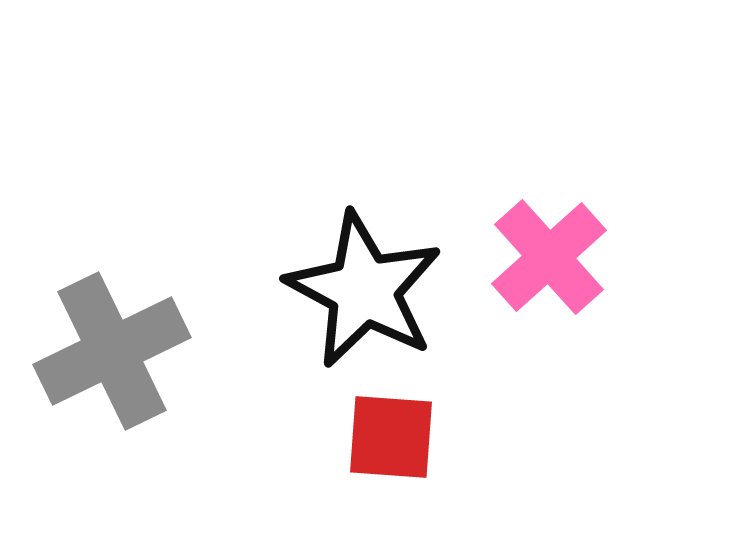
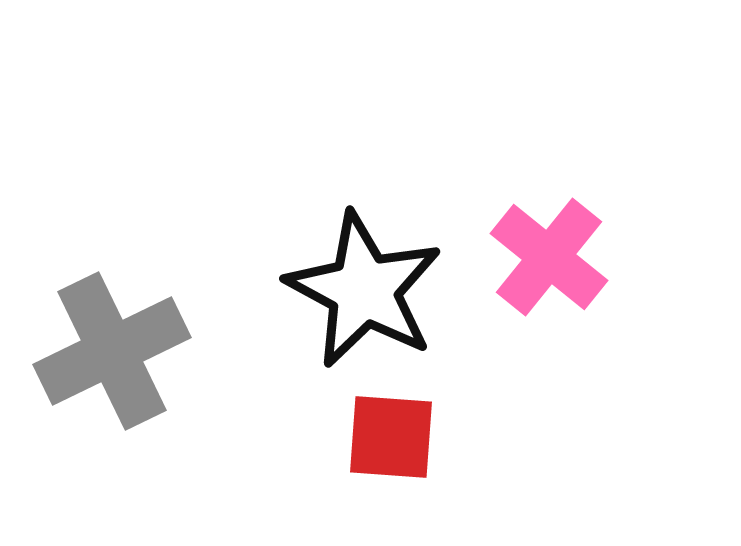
pink cross: rotated 9 degrees counterclockwise
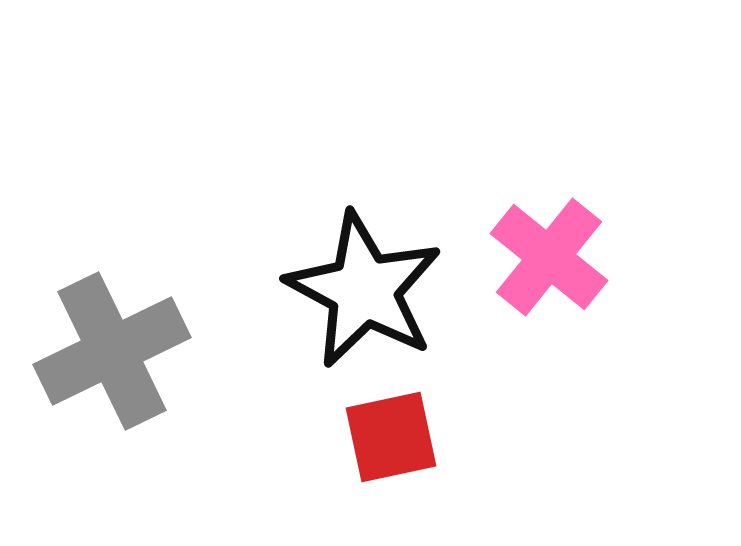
red square: rotated 16 degrees counterclockwise
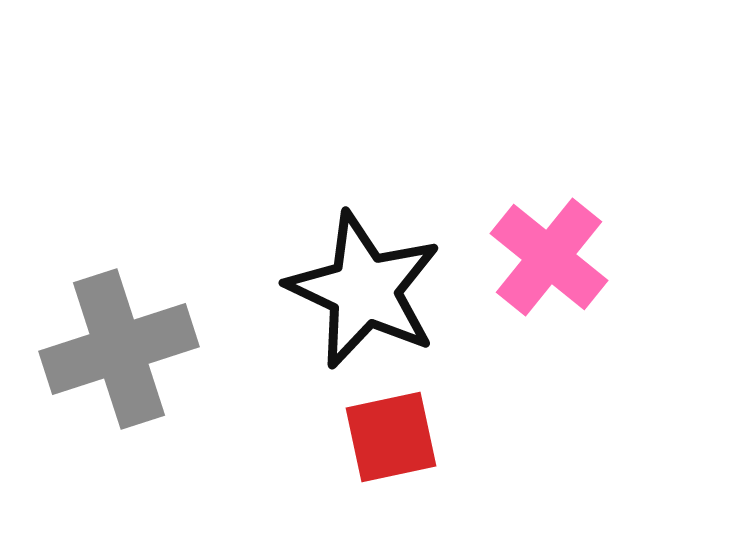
black star: rotated 3 degrees counterclockwise
gray cross: moved 7 px right, 2 px up; rotated 8 degrees clockwise
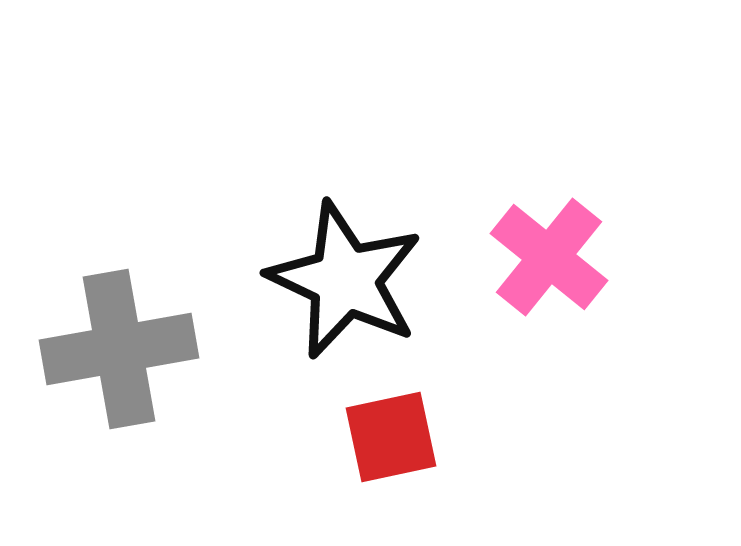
black star: moved 19 px left, 10 px up
gray cross: rotated 8 degrees clockwise
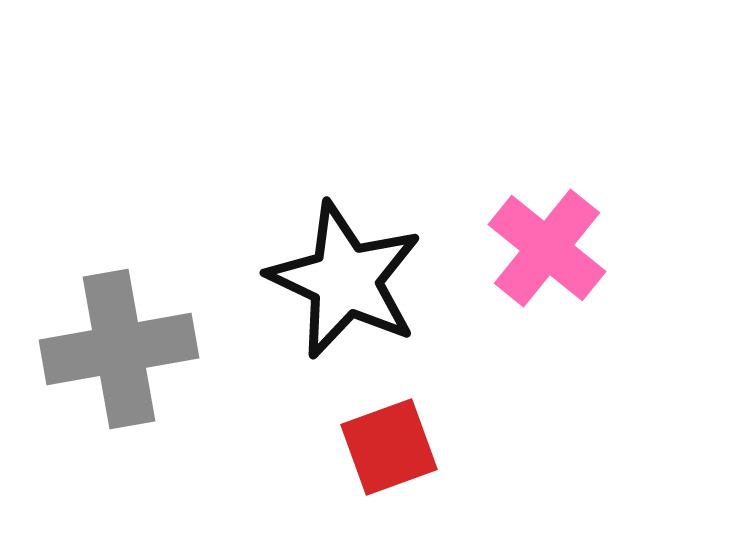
pink cross: moved 2 px left, 9 px up
red square: moved 2 px left, 10 px down; rotated 8 degrees counterclockwise
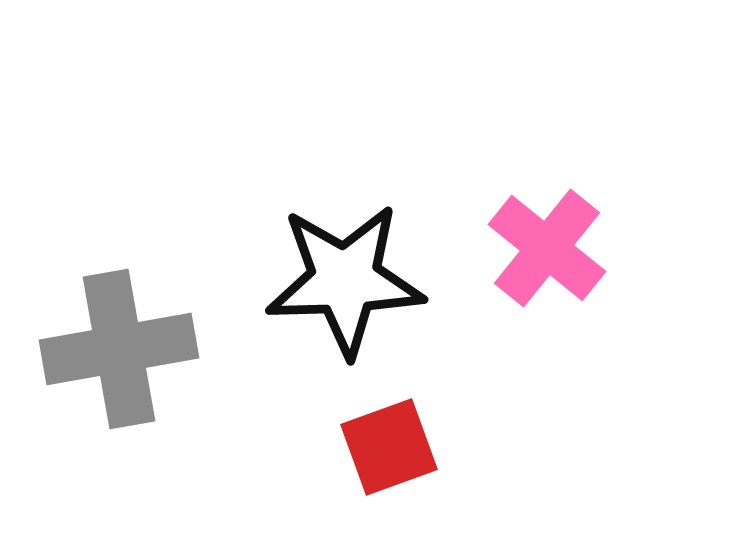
black star: rotated 27 degrees counterclockwise
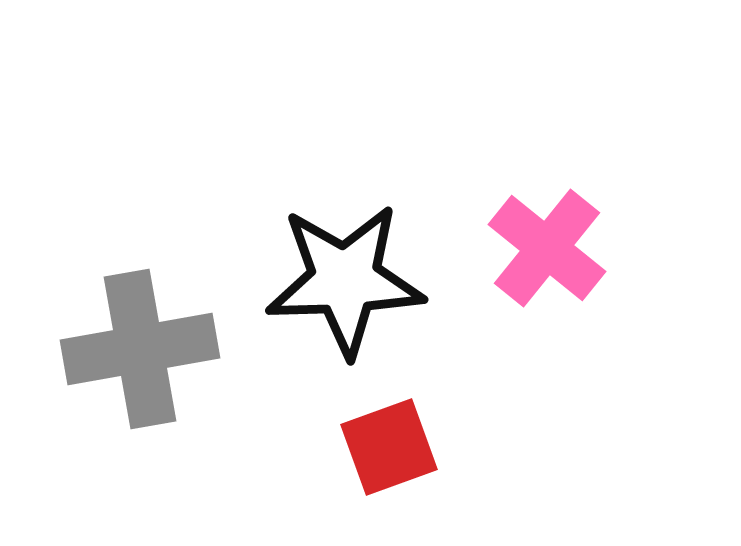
gray cross: moved 21 px right
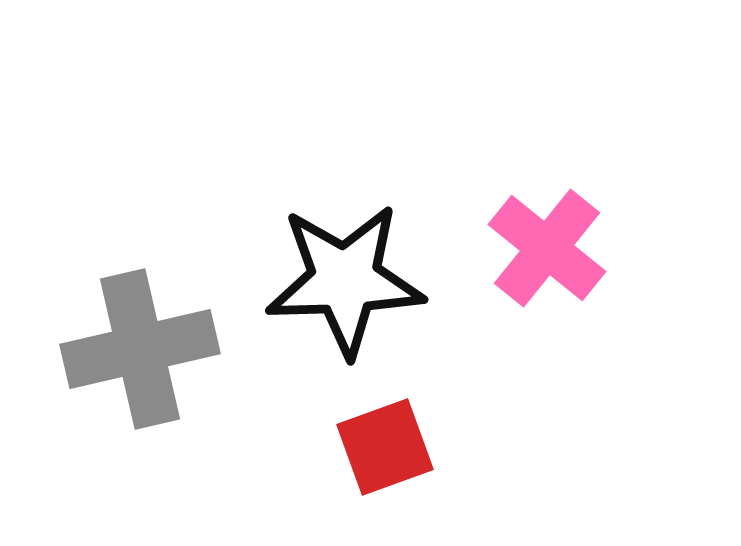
gray cross: rotated 3 degrees counterclockwise
red square: moved 4 px left
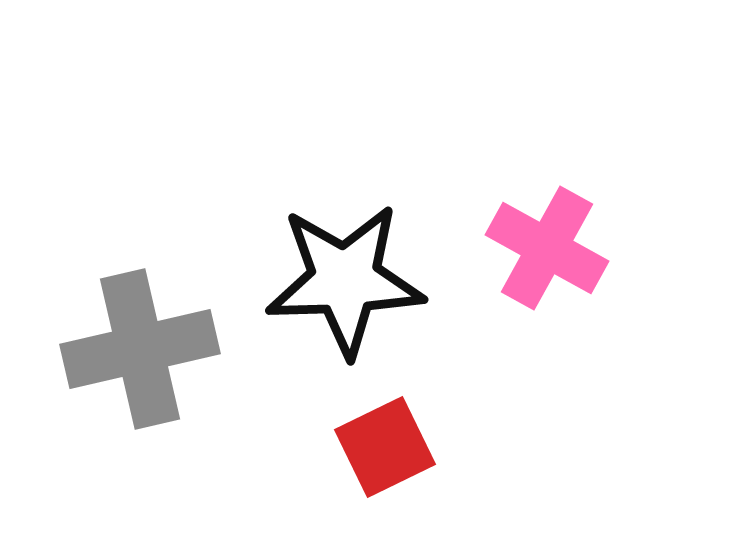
pink cross: rotated 10 degrees counterclockwise
red square: rotated 6 degrees counterclockwise
